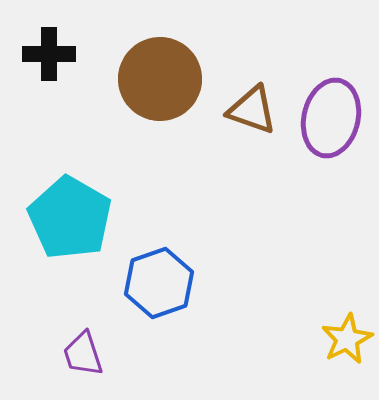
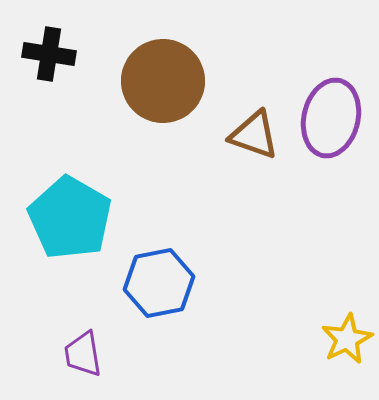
black cross: rotated 9 degrees clockwise
brown circle: moved 3 px right, 2 px down
brown triangle: moved 2 px right, 25 px down
blue hexagon: rotated 8 degrees clockwise
purple trapezoid: rotated 9 degrees clockwise
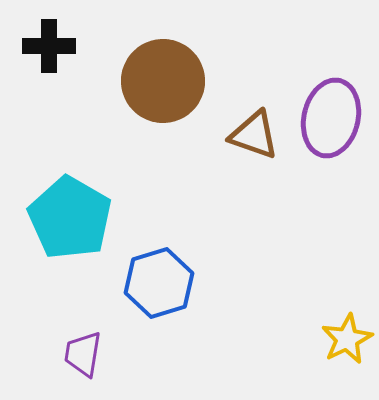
black cross: moved 8 px up; rotated 9 degrees counterclockwise
blue hexagon: rotated 6 degrees counterclockwise
purple trapezoid: rotated 18 degrees clockwise
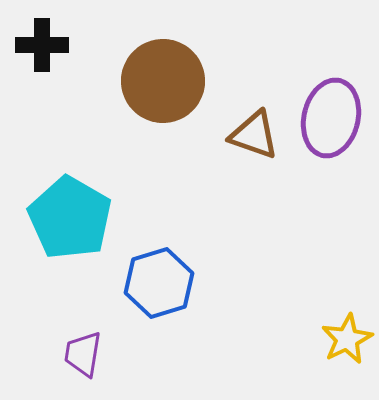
black cross: moved 7 px left, 1 px up
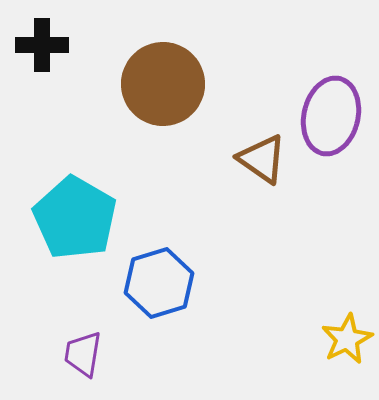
brown circle: moved 3 px down
purple ellipse: moved 2 px up
brown triangle: moved 8 px right, 24 px down; rotated 16 degrees clockwise
cyan pentagon: moved 5 px right
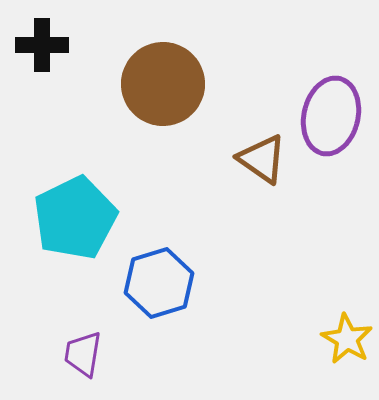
cyan pentagon: rotated 16 degrees clockwise
yellow star: rotated 15 degrees counterclockwise
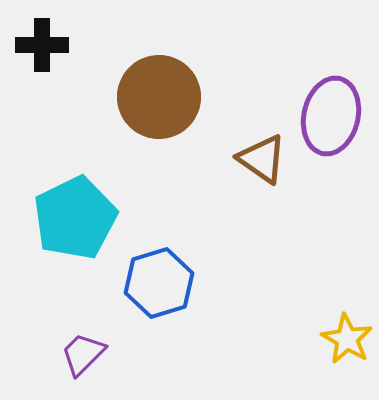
brown circle: moved 4 px left, 13 px down
purple trapezoid: rotated 36 degrees clockwise
